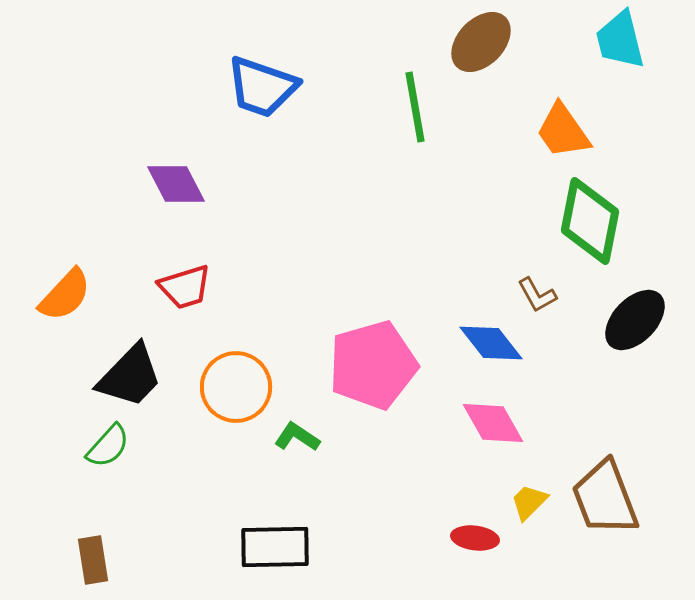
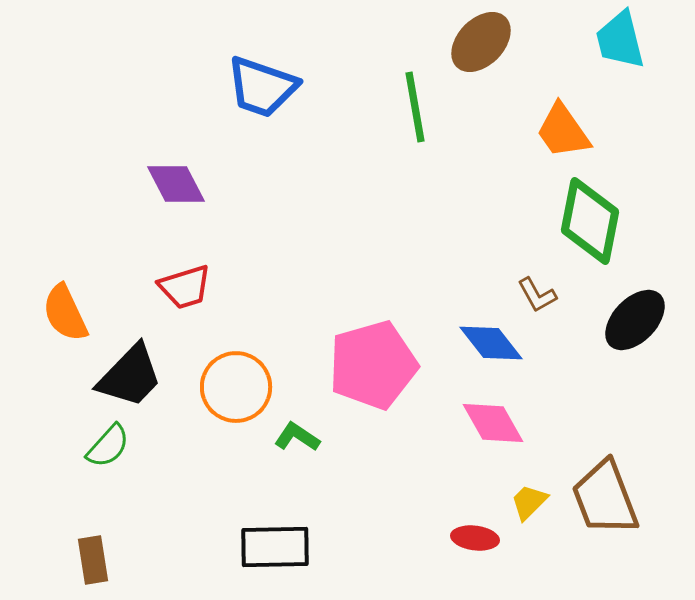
orange semicircle: moved 18 px down; rotated 112 degrees clockwise
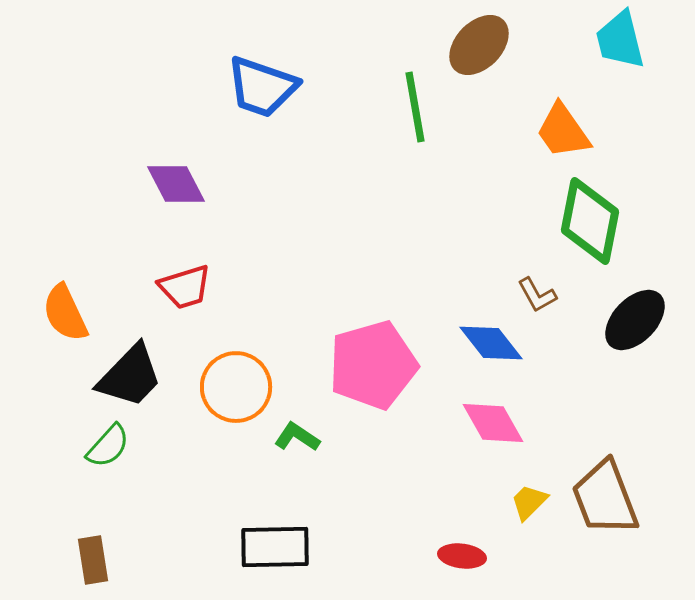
brown ellipse: moved 2 px left, 3 px down
red ellipse: moved 13 px left, 18 px down
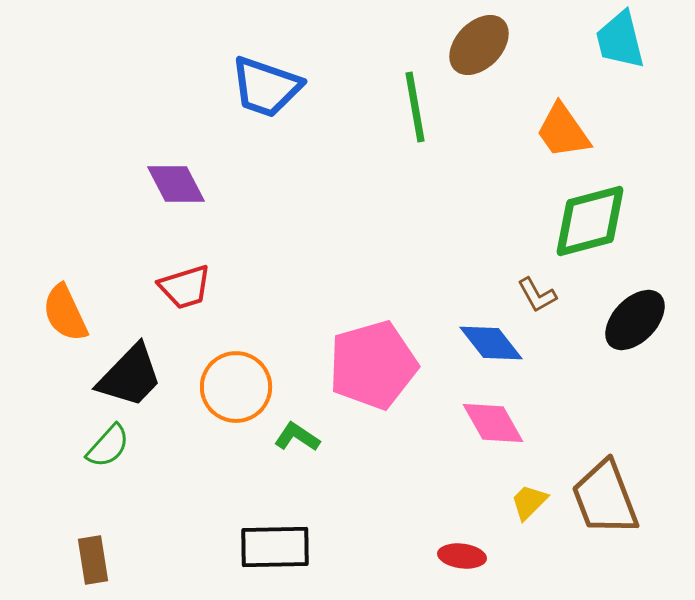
blue trapezoid: moved 4 px right
green diamond: rotated 64 degrees clockwise
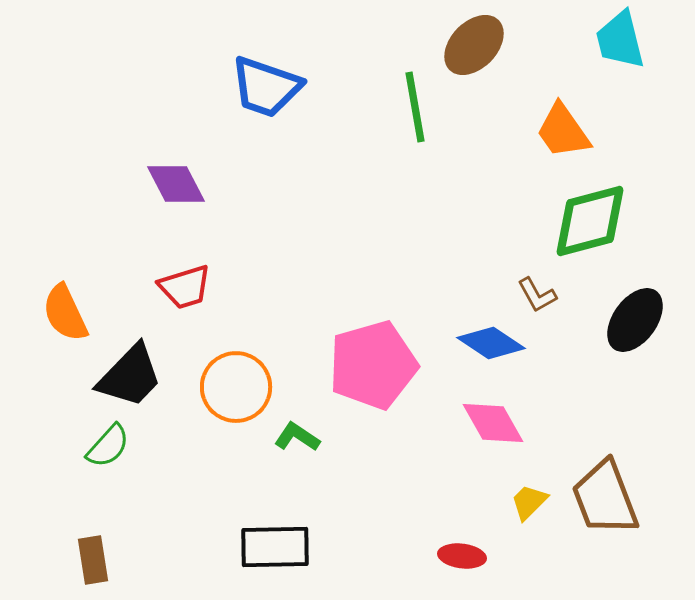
brown ellipse: moved 5 px left
black ellipse: rotated 8 degrees counterclockwise
blue diamond: rotated 18 degrees counterclockwise
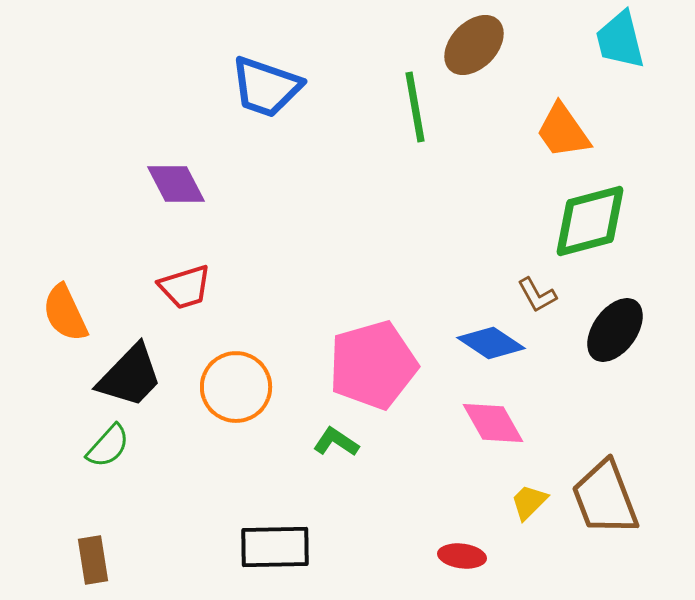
black ellipse: moved 20 px left, 10 px down
green L-shape: moved 39 px right, 5 px down
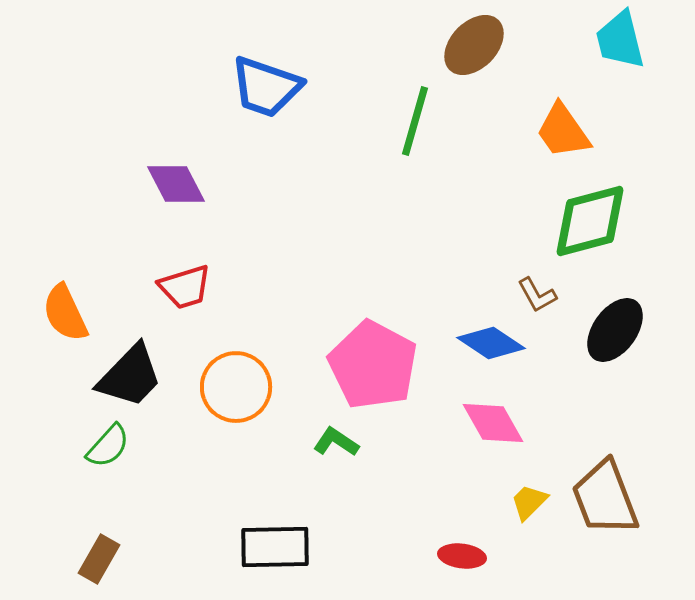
green line: moved 14 px down; rotated 26 degrees clockwise
pink pentagon: rotated 28 degrees counterclockwise
brown rectangle: moved 6 px right, 1 px up; rotated 39 degrees clockwise
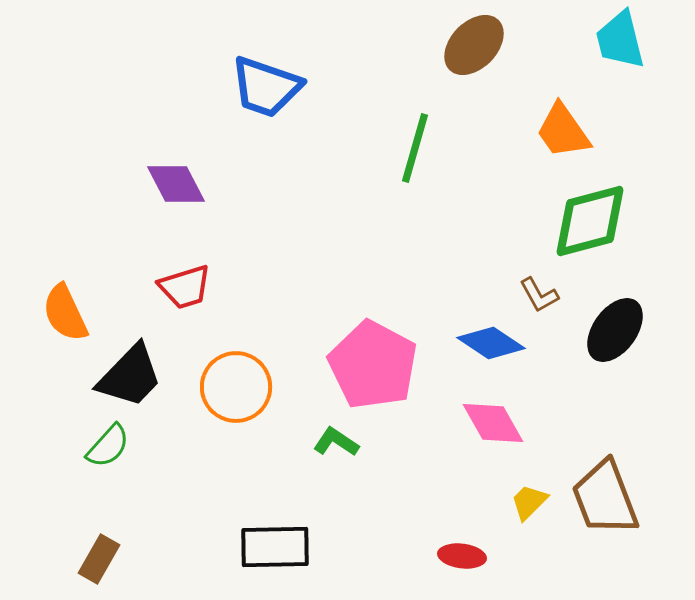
green line: moved 27 px down
brown L-shape: moved 2 px right
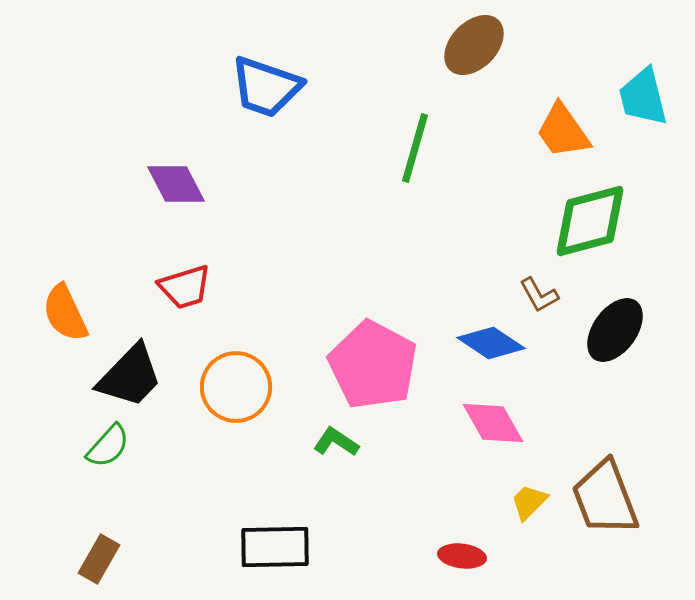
cyan trapezoid: moved 23 px right, 57 px down
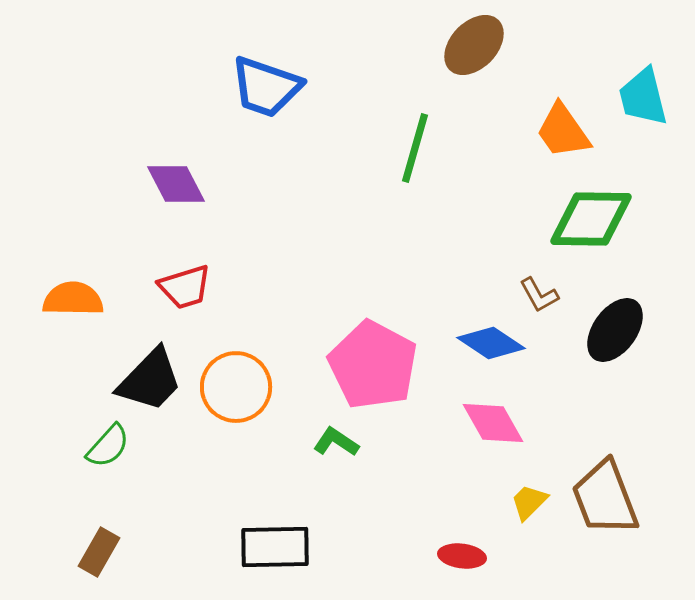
green diamond: moved 1 px right, 2 px up; rotated 16 degrees clockwise
orange semicircle: moved 8 px right, 14 px up; rotated 116 degrees clockwise
black trapezoid: moved 20 px right, 4 px down
brown rectangle: moved 7 px up
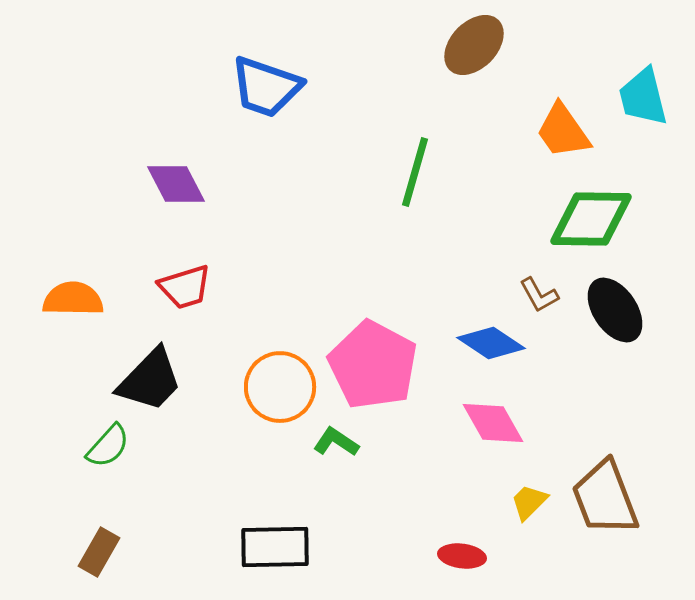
green line: moved 24 px down
black ellipse: moved 20 px up; rotated 70 degrees counterclockwise
orange circle: moved 44 px right
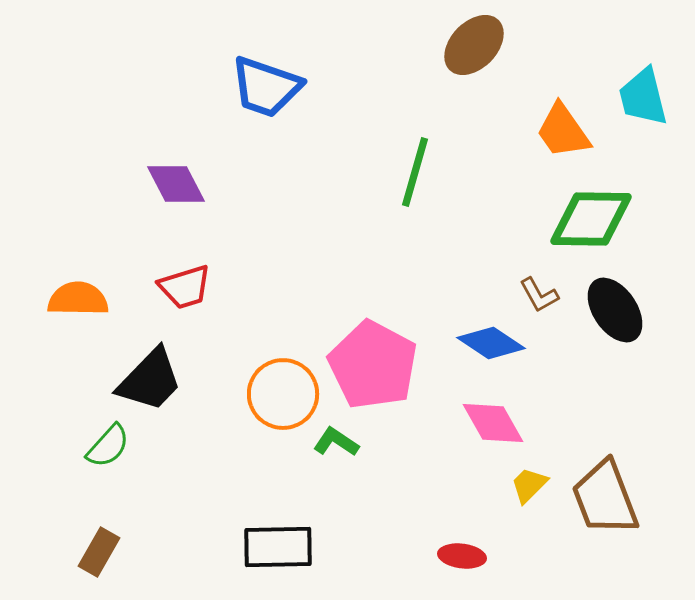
orange semicircle: moved 5 px right
orange circle: moved 3 px right, 7 px down
yellow trapezoid: moved 17 px up
black rectangle: moved 3 px right
